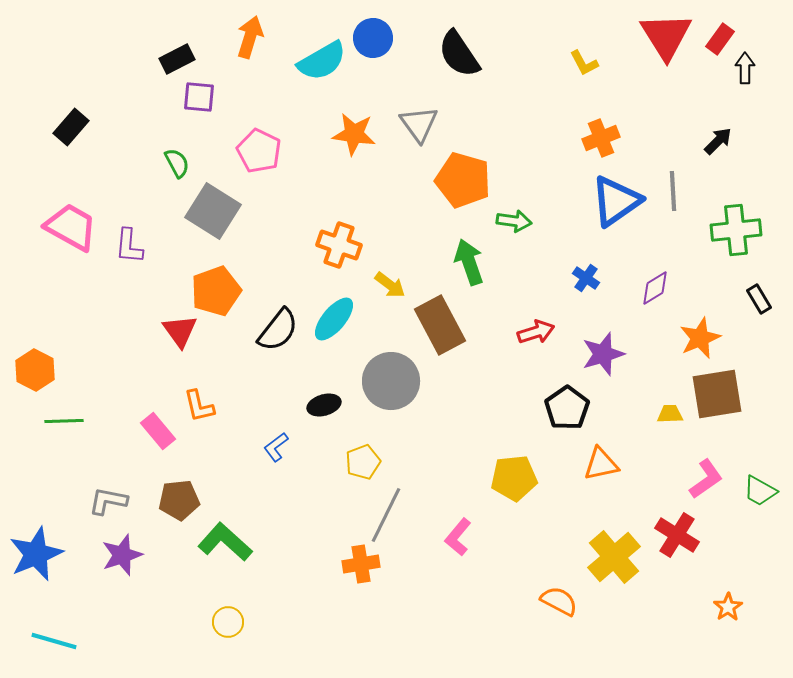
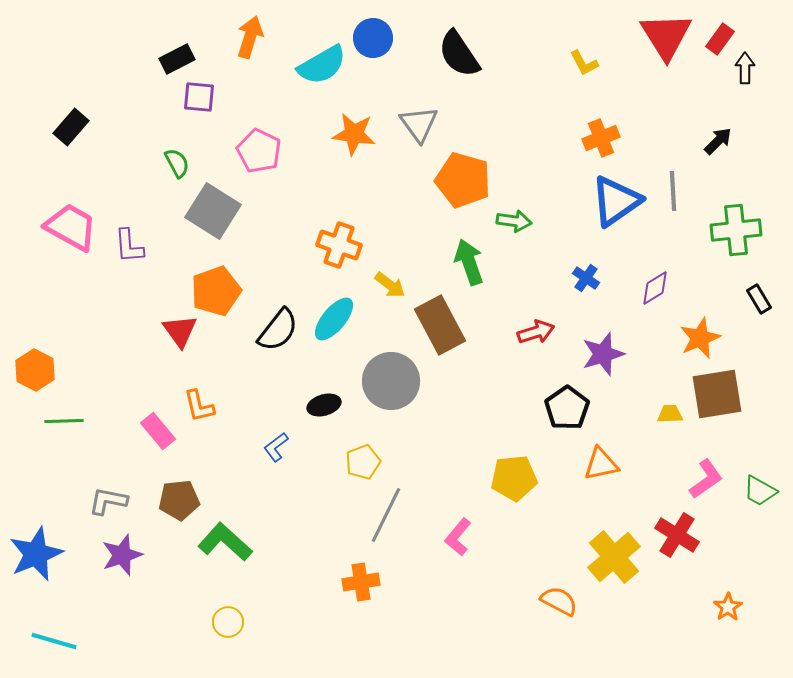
cyan semicircle at (322, 61): moved 4 px down
purple L-shape at (129, 246): rotated 9 degrees counterclockwise
orange cross at (361, 564): moved 18 px down
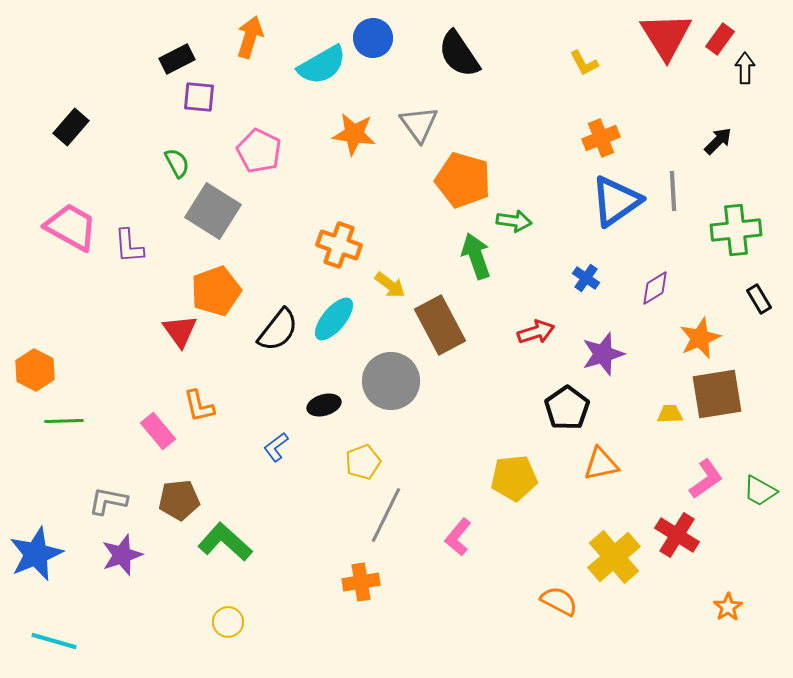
green arrow at (469, 262): moved 7 px right, 6 px up
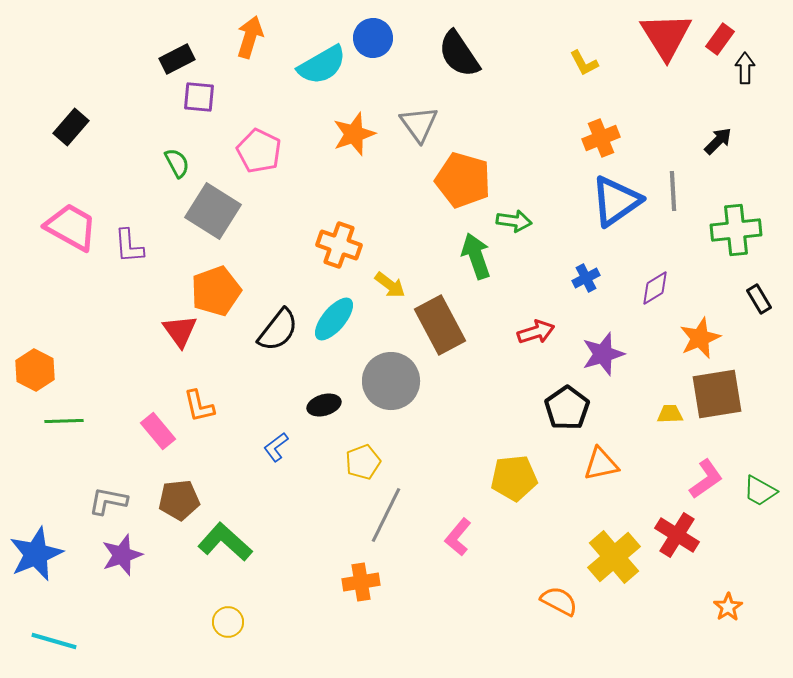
orange star at (354, 134): rotated 27 degrees counterclockwise
blue cross at (586, 278): rotated 28 degrees clockwise
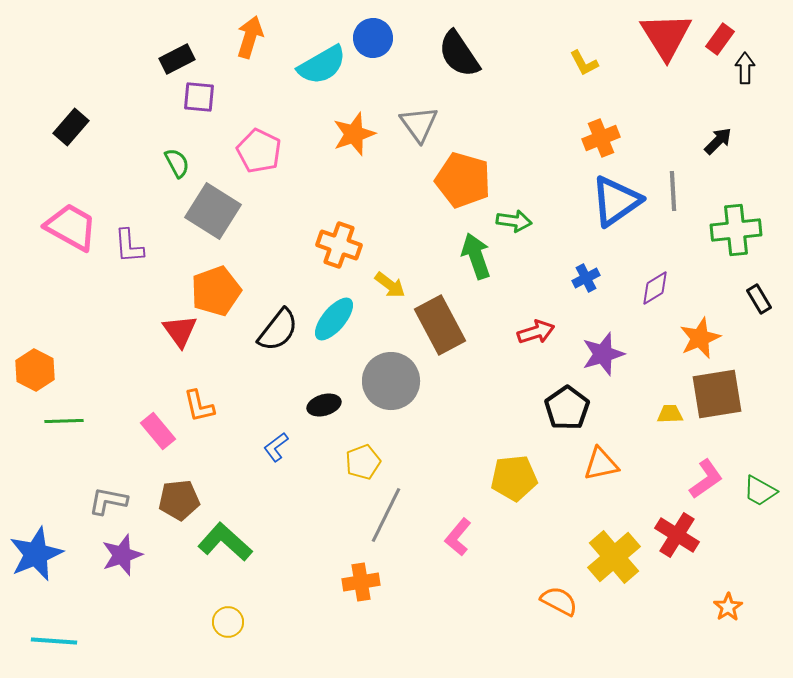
cyan line at (54, 641): rotated 12 degrees counterclockwise
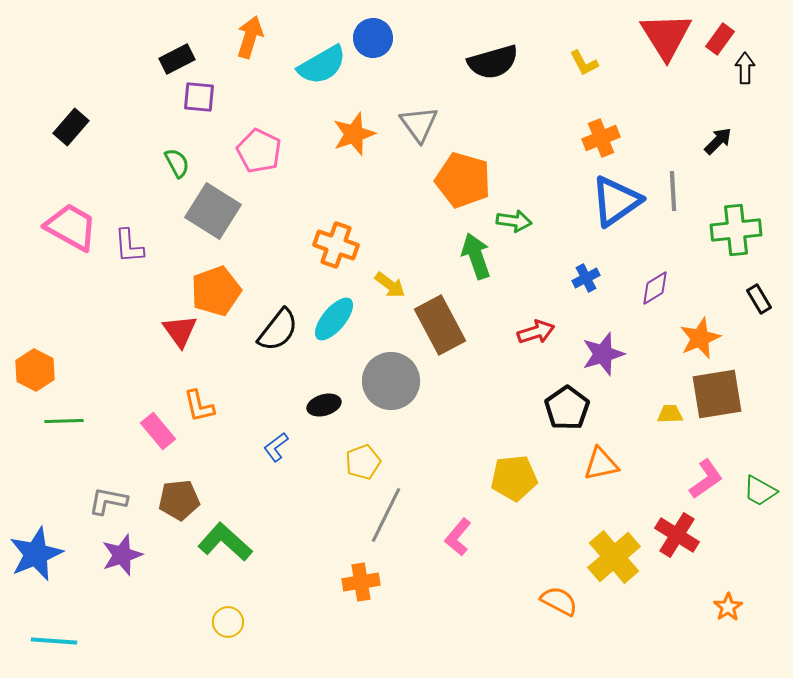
black semicircle at (459, 54): moved 34 px right, 8 px down; rotated 72 degrees counterclockwise
orange cross at (339, 245): moved 3 px left
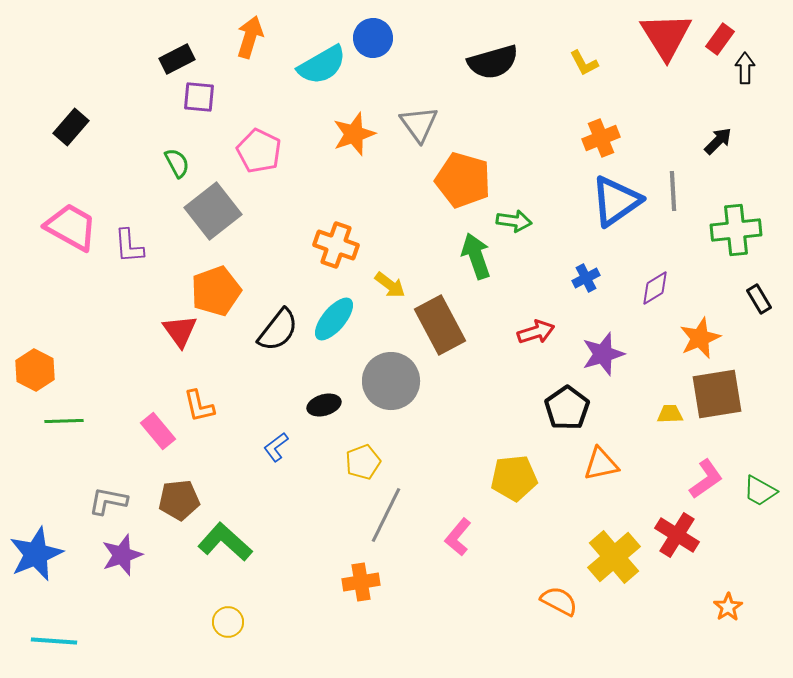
gray square at (213, 211): rotated 20 degrees clockwise
